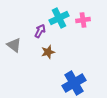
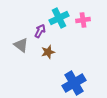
gray triangle: moved 7 px right
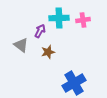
cyan cross: rotated 24 degrees clockwise
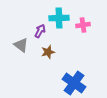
pink cross: moved 5 px down
blue cross: rotated 25 degrees counterclockwise
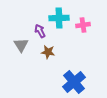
purple arrow: rotated 56 degrees counterclockwise
gray triangle: rotated 21 degrees clockwise
brown star: rotated 24 degrees clockwise
blue cross: moved 1 px up; rotated 15 degrees clockwise
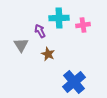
brown star: moved 2 px down; rotated 16 degrees clockwise
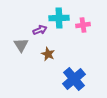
purple arrow: moved 1 px up; rotated 96 degrees clockwise
blue cross: moved 3 px up
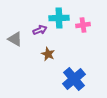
gray triangle: moved 6 px left, 6 px up; rotated 28 degrees counterclockwise
